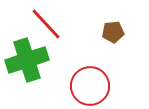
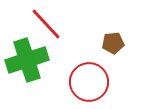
brown pentagon: moved 11 px down
red circle: moved 1 px left, 4 px up
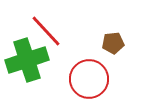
red line: moved 7 px down
red circle: moved 3 px up
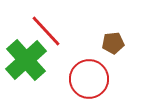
green cross: moved 1 px left; rotated 24 degrees counterclockwise
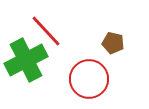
brown pentagon: rotated 20 degrees clockwise
green cross: rotated 15 degrees clockwise
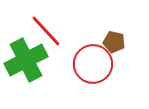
brown pentagon: moved 1 px right, 1 px up
red circle: moved 4 px right, 15 px up
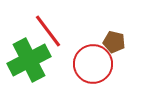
red line: moved 2 px right; rotated 6 degrees clockwise
green cross: moved 3 px right
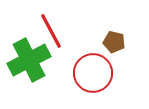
red line: moved 3 px right; rotated 9 degrees clockwise
red circle: moved 9 px down
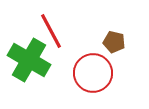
green cross: rotated 33 degrees counterclockwise
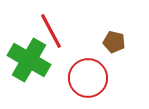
red circle: moved 5 px left, 5 px down
